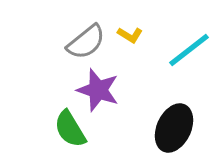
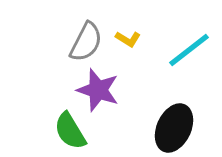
yellow L-shape: moved 2 px left, 4 px down
gray semicircle: rotated 24 degrees counterclockwise
green semicircle: moved 2 px down
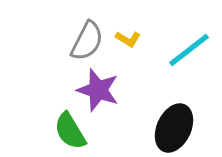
gray semicircle: moved 1 px right, 1 px up
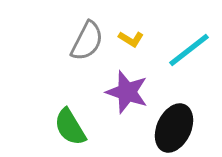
yellow L-shape: moved 3 px right
purple star: moved 29 px right, 2 px down
green semicircle: moved 4 px up
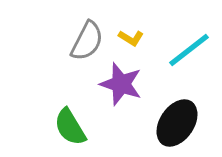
yellow L-shape: moved 1 px up
purple star: moved 6 px left, 8 px up
black ellipse: moved 3 px right, 5 px up; rotated 9 degrees clockwise
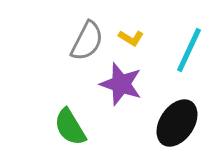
cyan line: rotated 27 degrees counterclockwise
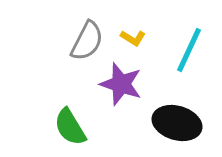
yellow L-shape: moved 2 px right
black ellipse: rotated 72 degrees clockwise
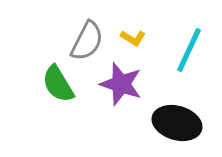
green semicircle: moved 12 px left, 43 px up
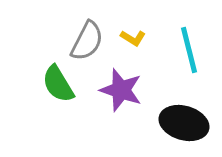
cyan line: rotated 39 degrees counterclockwise
purple star: moved 6 px down
black ellipse: moved 7 px right
